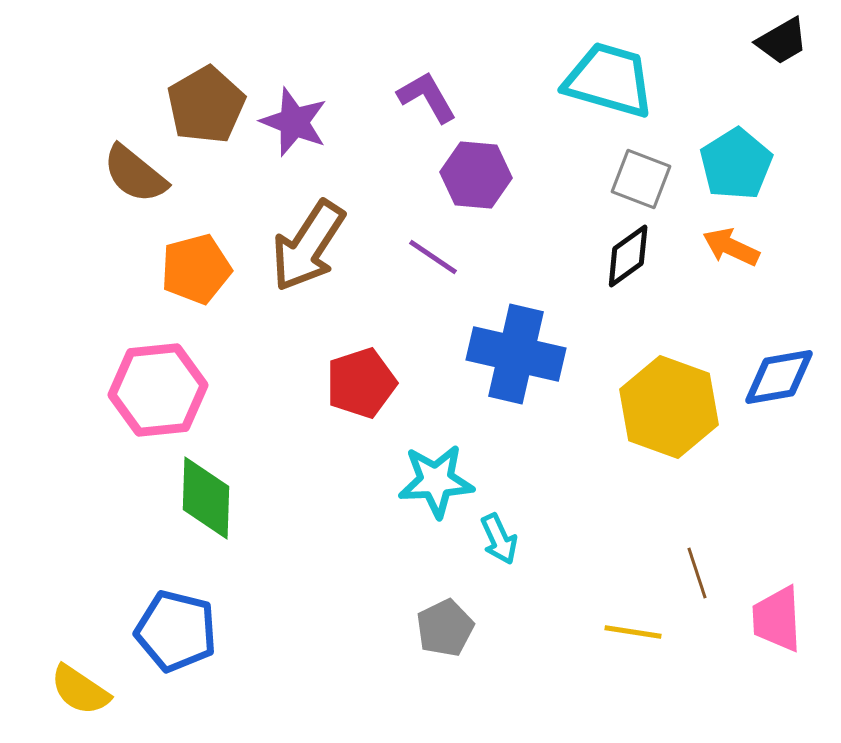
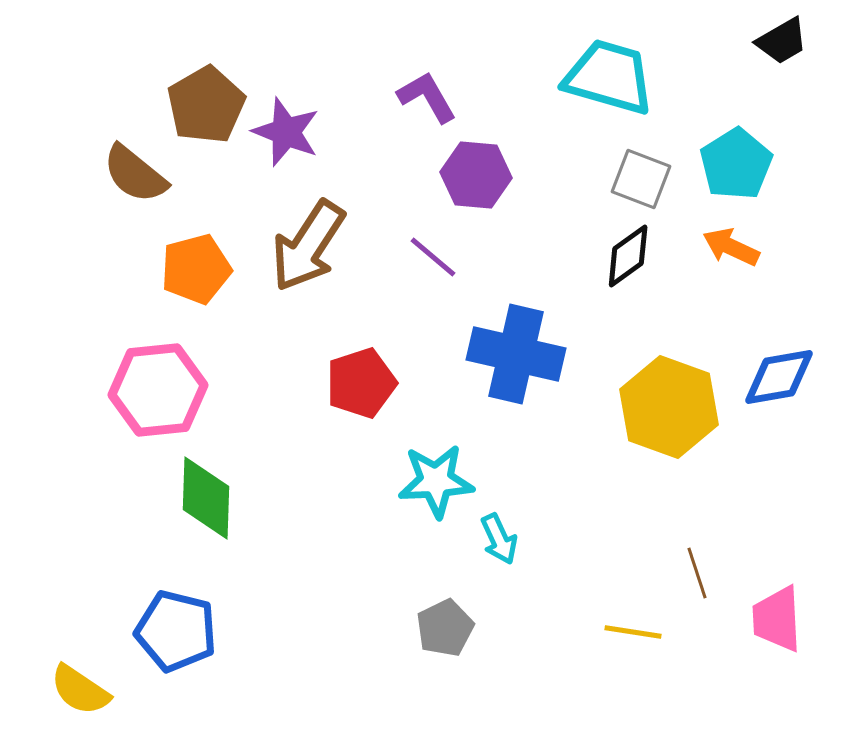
cyan trapezoid: moved 3 px up
purple star: moved 8 px left, 10 px down
purple line: rotated 6 degrees clockwise
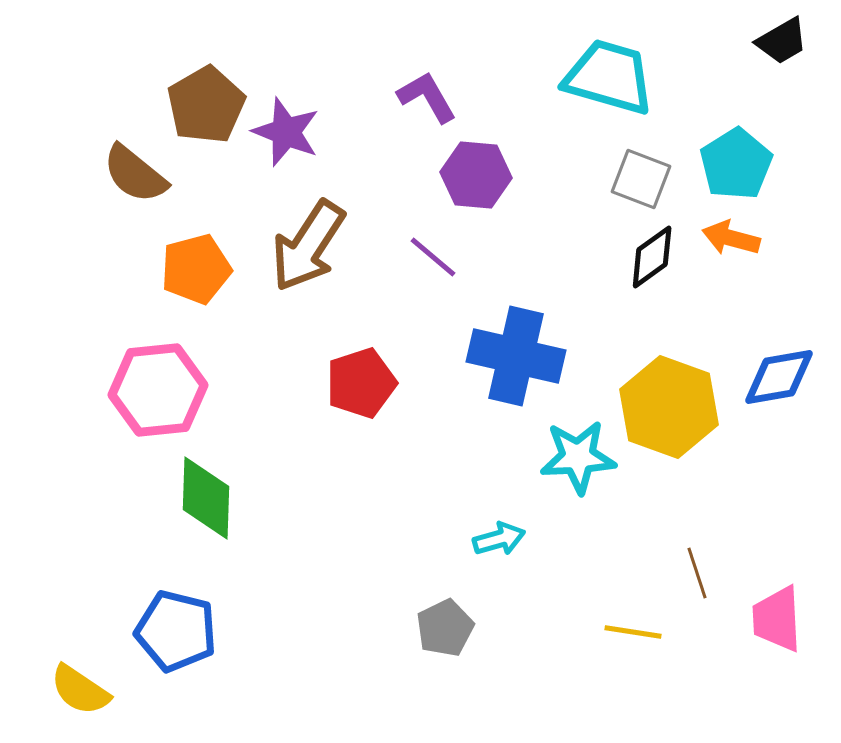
orange arrow: moved 9 px up; rotated 10 degrees counterclockwise
black diamond: moved 24 px right, 1 px down
blue cross: moved 2 px down
cyan star: moved 142 px right, 24 px up
cyan arrow: rotated 81 degrees counterclockwise
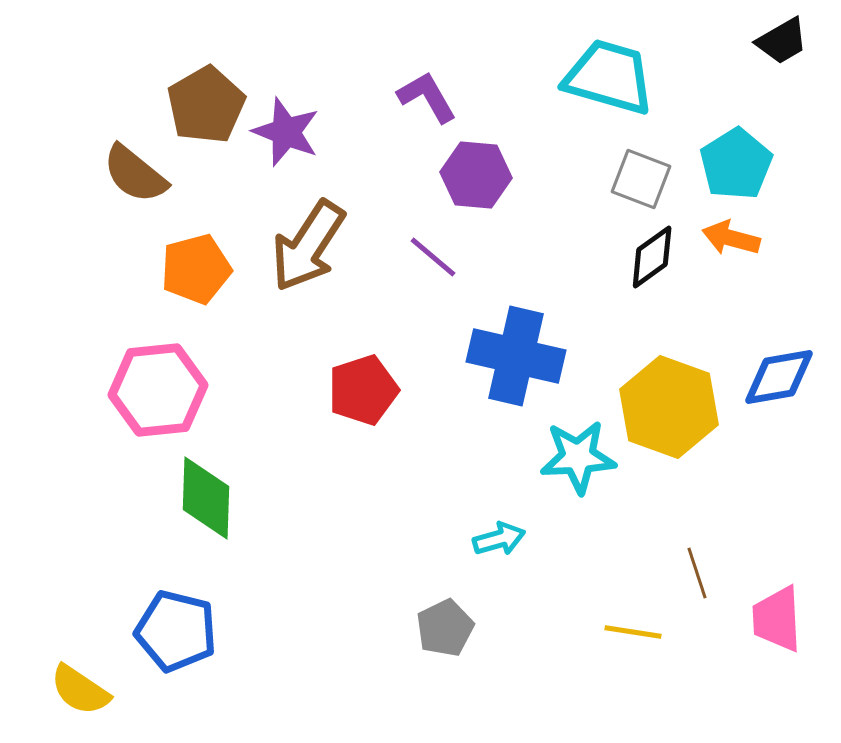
red pentagon: moved 2 px right, 7 px down
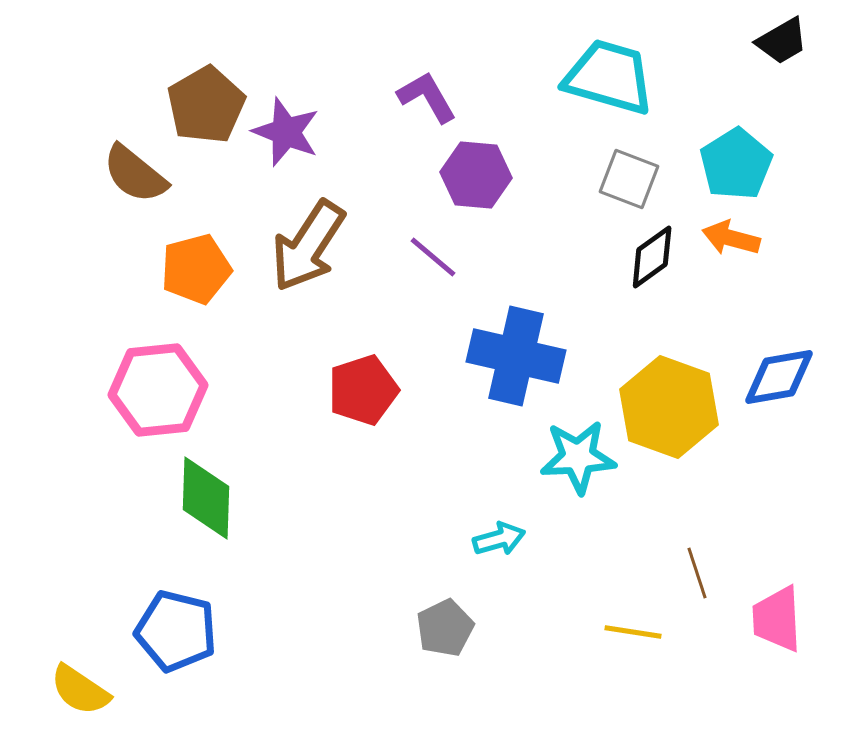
gray square: moved 12 px left
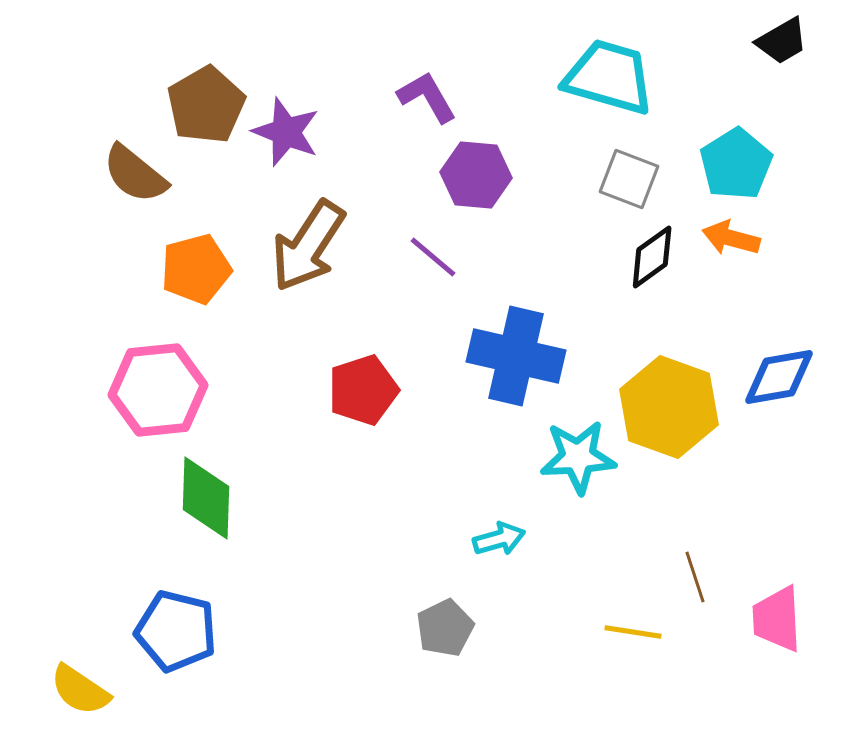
brown line: moved 2 px left, 4 px down
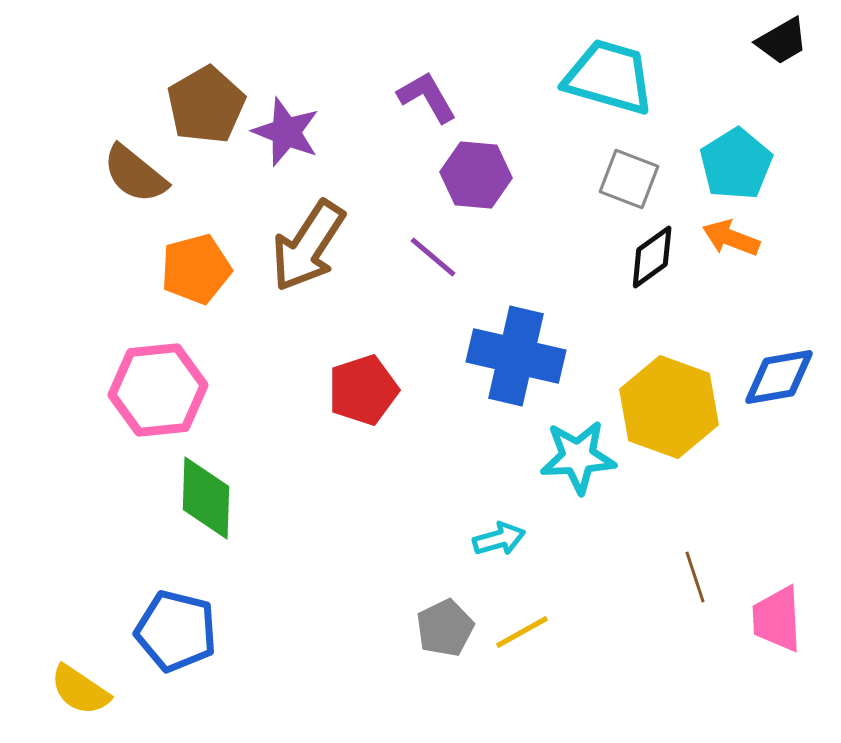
orange arrow: rotated 6 degrees clockwise
yellow line: moved 111 px left; rotated 38 degrees counterclockwise
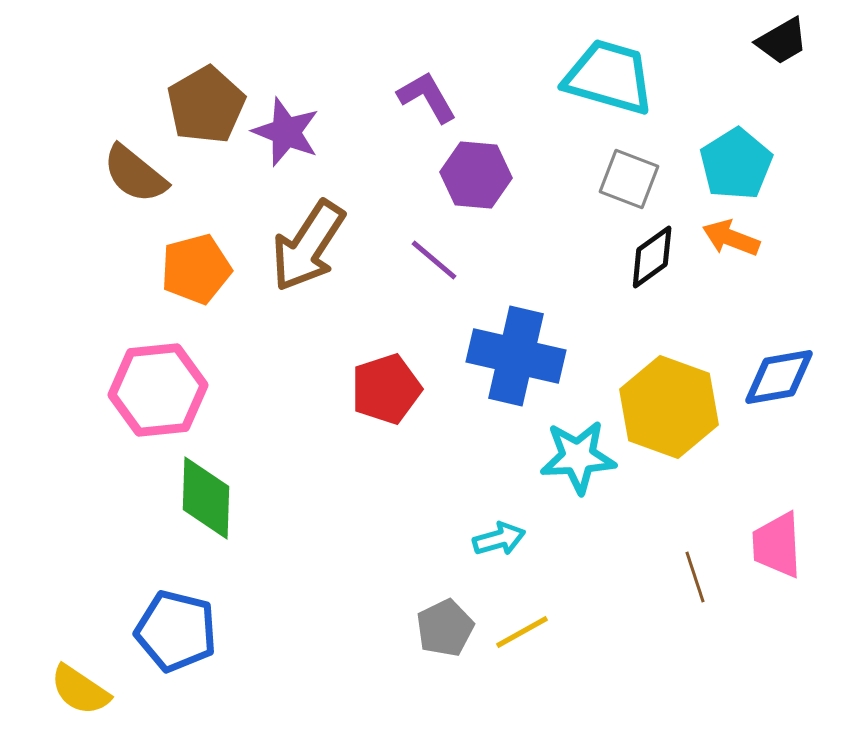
purple line: moved 1 px right, 3 px down
red pentagon: moved 23 px right, 1 px up
pink trapezoid: moved 74 px up
